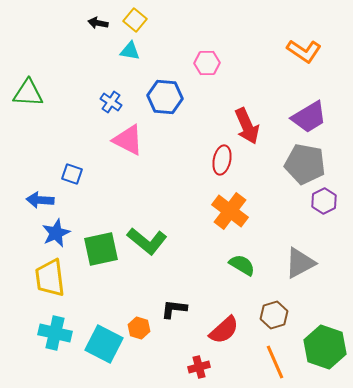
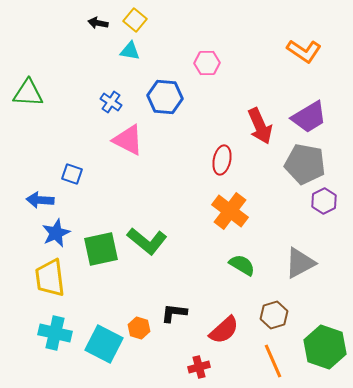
red arrow: moved 13 px right
black L-shape: moved 4 px down
orange line: moved 2 px left, 1 px up
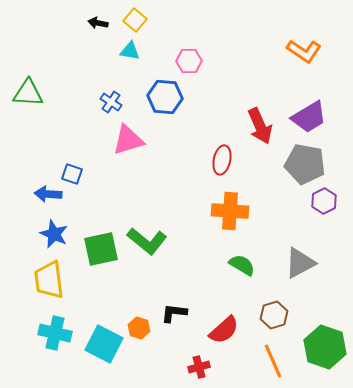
pink hexagon: moved 18 px left, 2 px up
pink triangle: rotated 44 degrees counterclockwise
blue arrow: moved 8 px right, 6 px up
orange cross: rotated 33 degrees counterclockwise
blue star: moved 2 px left, 1 px down; rotated 24 degrees counterclockwise
yellow trapezoid: moved 1 px left, 2 px down
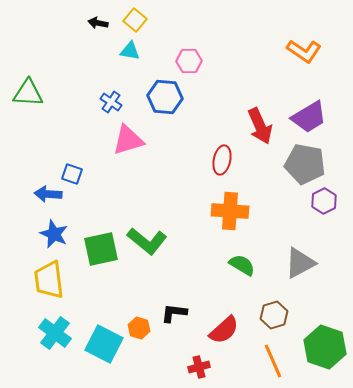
cyan cross: rotated 24 degrees clockwise
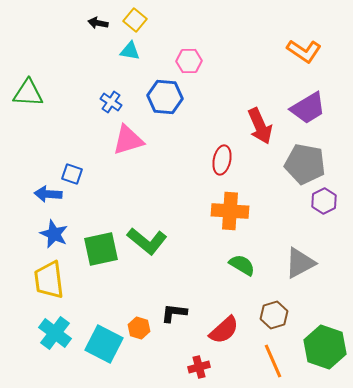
purple trapezoid: moved 1 px left, 9 px up
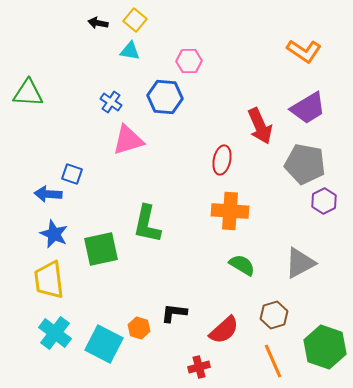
green L-shape: moved 17 px up; rotated 63 degrees clockwise
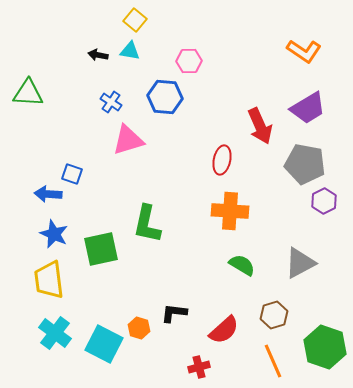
black arrow: moved 32 px down
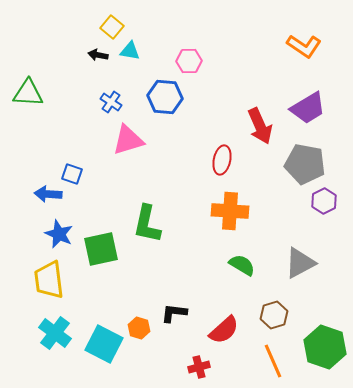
yellow square: moved 23 px left, 7 px down
orange L-shape: moved 5 px up
blue star: moved 5 px right
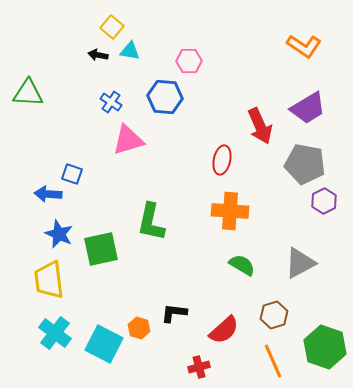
green L-shape: moved 4 px right, 2 px up
